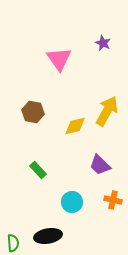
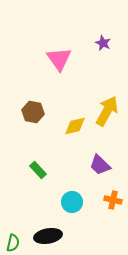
green semicircle: rotated 18 degrees clockwise
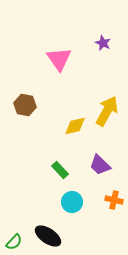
brown hexagon: moved 8 px left, 7 px up
green rectangle: moved 22 px right
orange cross: moved 1 px right
black ellipse: rotated 44 degrees clockwise
green semicircle: moved 1 px right, 1 px up; rotated 30 degrees clockwise
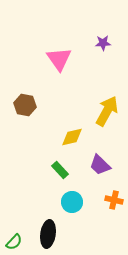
purple star: rotated 28 degrees counterclockwise
yellow diamond: moved 3 px left, 11 px down
black ellipse: moved 2 px up; rotated 64 degrees clockwise
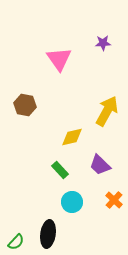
orange cross: rotated 30 degrees clockwise
green semicircle: moved 2 px right
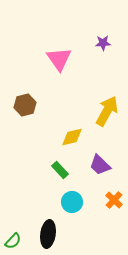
brown hexagon: rotated 25 degrees counterclockwise
green semicircle: moved 3 px left, 1 px up
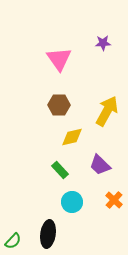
brown hexagon: moved 34 px right; rotated 15 degrees clockwise
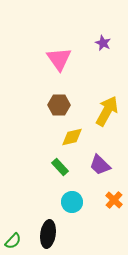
purple star: rotated 28 degrees clockwise
green rectangle: moved 3 px up
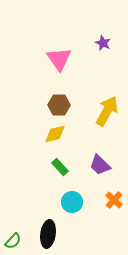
yellow diamond: moved 17 px left, 3 px up
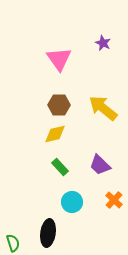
yellow arrow: moved 4 px left, 3 px up; rotated 80 degrees counterclockwise
black ellipse: moved 1 px up
green semicircle: moved 2 px down; rotated 60 degrees counterclockwise
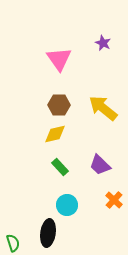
cyan circle: moved 5 px left, 3 px down
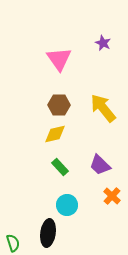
yellow arrow: rotated 12 degrees clockwise
orange cross: moved 2 px left, 4 px up
